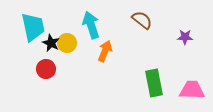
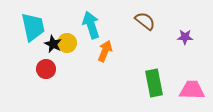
brown semicircle: moved 3 px right, 1 px down
black star: moved 2 px right, 1 px down
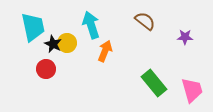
green rectangle: rotated 28 degrees counterclockwise
pink trapezoid: rotated 72 degrees clockwise
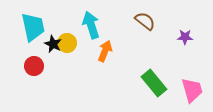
red circle: moved 12 px left, 3 px up
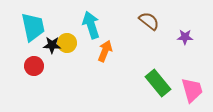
brown semicircle: moved 4 px right
black star: moved 1 px left, 1 px down; rotated 24 degrees counterclockwise
green rectangle: moved 4 px right
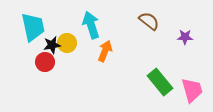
black star: rotated 12 degrees counterclockwise
red circle: moved 11 px right, 4 px up
green rectangle: moved 2 px right, 1 px up
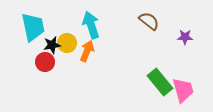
orange arrow: moved 18 px left
pink trapezoid: moved 9 px left
